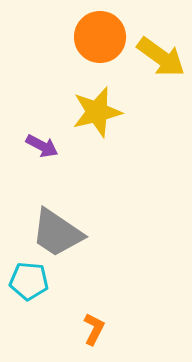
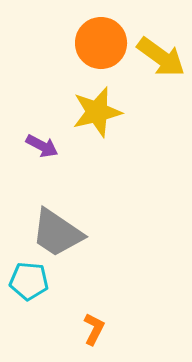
orange circle: moved 1 px right, 6 px down
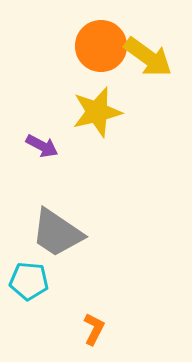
orange circle: moved 3 px down
yellow arrow: moved 13 px left
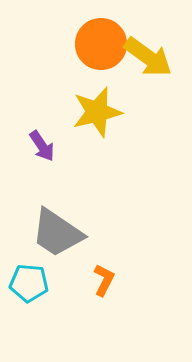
orange circle: moved 2 px up
purple arrow: rotated 28 degrees clockwise
cyan pentagon: moved 2 px down
orange L-shape: moved 10 px right, 49 px up
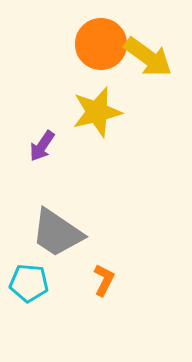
purple arrow: rotated 68 degrees clockwise
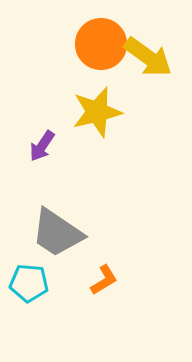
orange L-shape: rotated 32 degrees clockwise
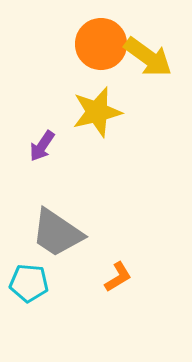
orange L-shape: moved 14 px right, 3 px up
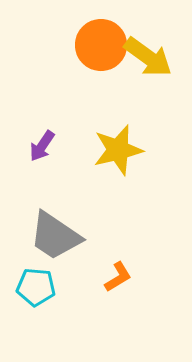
orange circle: moved 1 px down
yellow star: moved 21 px right, 38 px down
gray trapezoid: moved 2 px left, 3 px down
cyan pentagon: moved 7 px right, 4 px down
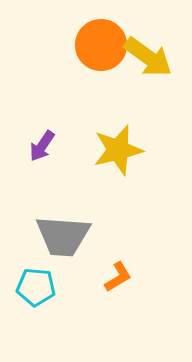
gray trapezoid: moved 8 px right; rotated 30 degrees counterclockwise
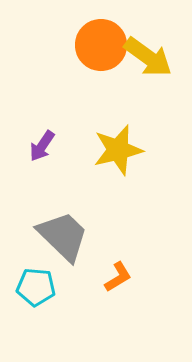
gray trapezoid: rotated 140 degrees counterclockwise
